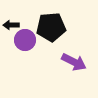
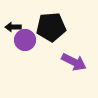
black arrow: moved 2 px right, 2 px down
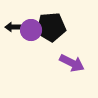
purple circle: moved 6 px right, 10 px up
purple arrow: moved 2 px left, 1 px down
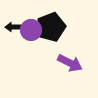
black pentagon: rotated 16 degrees counterclockwise
purple arrow: moved 2 px left
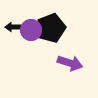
black pentagon: moved 1 px down
purple arrow: rotated 10 degrees counterclockwise
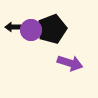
black pentagon: moved 1 px right, 1 px down
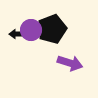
black arrow: moved 4 px right, 7 px down
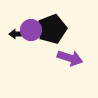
purple arrow: moved 5 px up
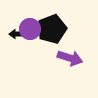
purple circle: moved 1 px left, 1 px up
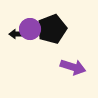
purple arrow: moved 3 px right, 9 px down
